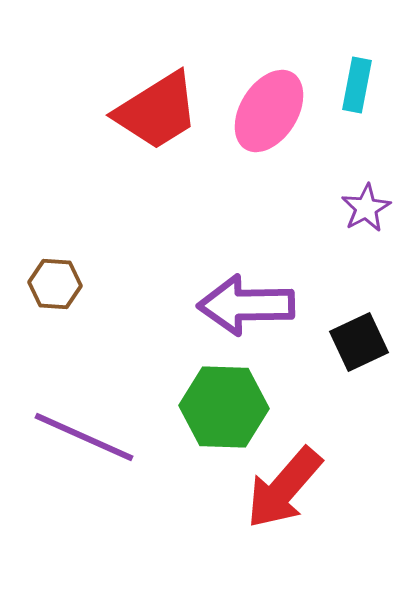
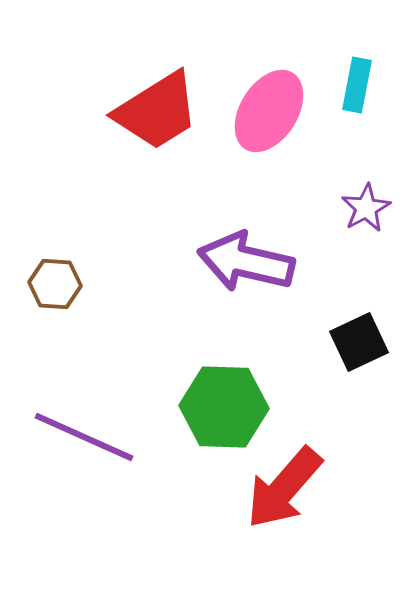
purple arrow: moved 43 px up; rotated 14 degrees clockwise
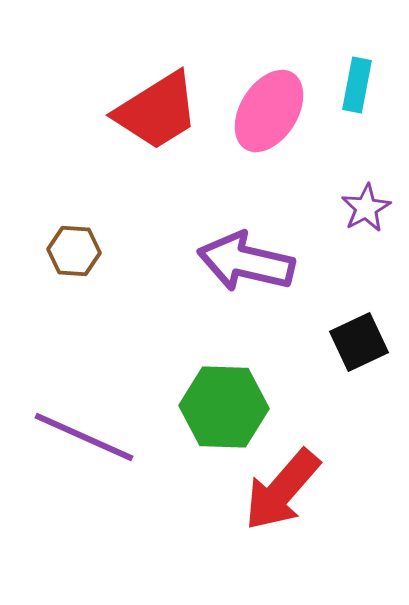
brown hexagon: moved 19 px right, 33 px up
red arrow: moved 2 px left, 2 px down
